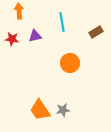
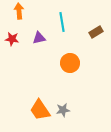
purple triangle: moved 4 px right, 2 px down
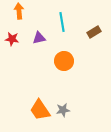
brown rectangle: moved 2 px left
orange circle: moved 6 px left, 2 px up
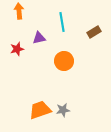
red star: moved 5 px right, 10 px down; rotated 24 degrees counterclockwise
orange trapezoid: rotated 105 degrees clockwise
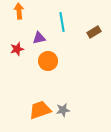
orange circle: moved 16 px left
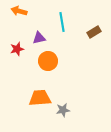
orange arrow: rotated 70 degrees counterclockwise
orange trapezoid: moved 12 px up; rotated 15 degrees clockwise
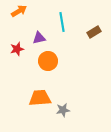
orange arrow: rotated 133 degrees clockwise
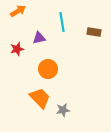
orange arrow: moved 1 px left
brown rectangle: rotated 40 degrees clockwise
orange circle: moved 8 px down
orange trapezoid: rotated 50 degrees clockwise
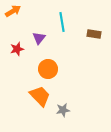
orange arrow: moved 5 px left
brown rectangle: moved 2 px down
purple triangle: rotated 40 degrees counterclockwise
orange trapezoid: moved 2 px up
